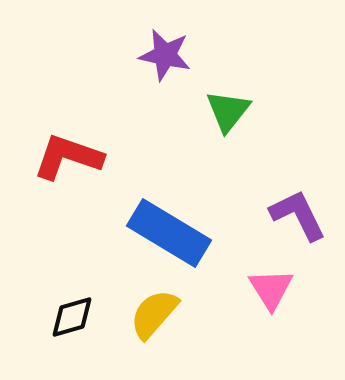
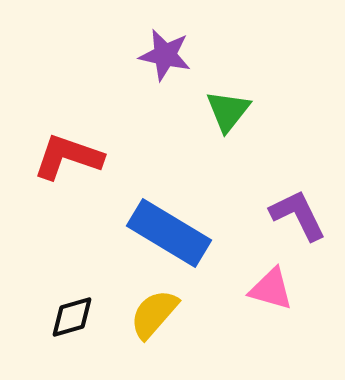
pink triangle: rotated 42 degrees counterclockwise
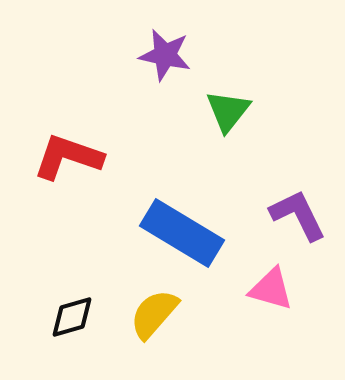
blue rectangle: moved 13 px right
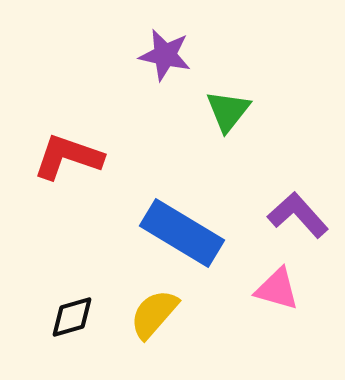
purple L-shape: rotated 16 degrees counterclockwise
pink triangle: moved 6 px right
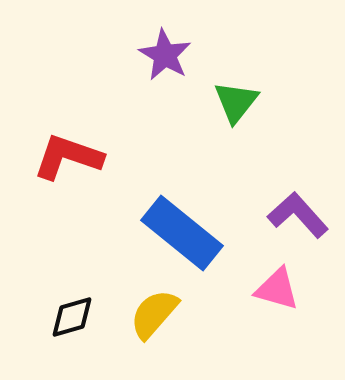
purple star: rotated 18 degrees clockwise
green triangle: moved 8 px right, 9 px up
blue rectangle: rotated 8 degrees clockwise
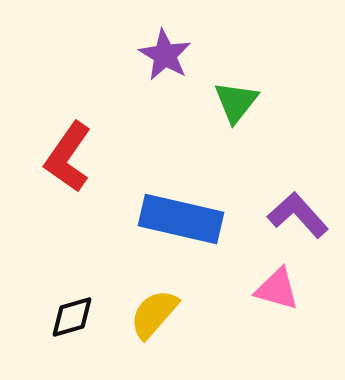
red L-shape: rotated 74 degrees counterclockwise
blue rectangle: moved 1 px left, 14 px up; rotated 26 degrees counterclockwise
